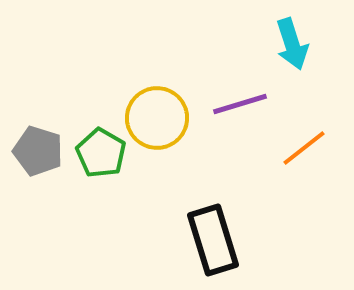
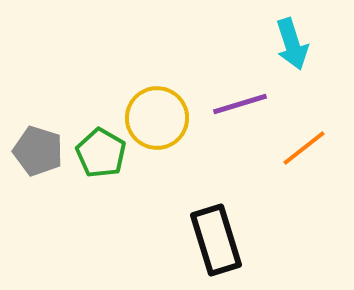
black rectangle: moved 3 px right
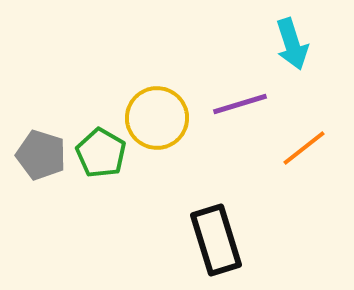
gray pentagon: moved 3 px right, 4 px down
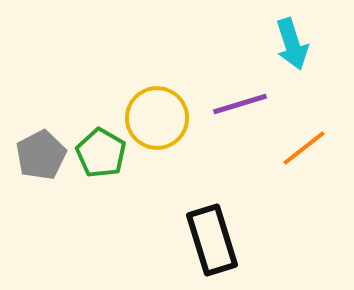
gray pentagon: rotated 27 degrees clockwise
black rectangle: moved 4 px left
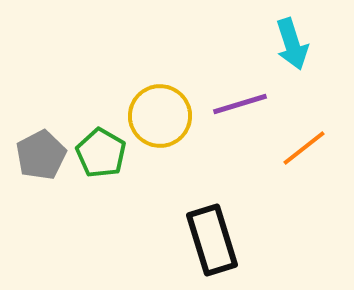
yellow circle: moved 3 px right, 2 px up
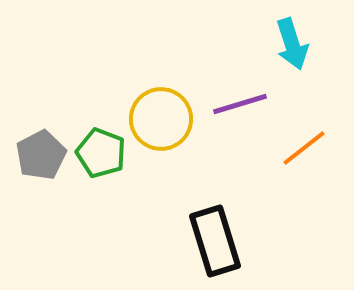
yellow circle: moved 1 px right, 3 px down
green pentagon: rotated 9 degrees counterclockwise
black rectangle: moved 3 px right, 1 px down
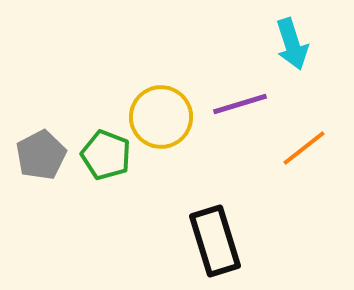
yellow circle: moved 2 px up
green pentagon: moved 5 px right, 2 px down
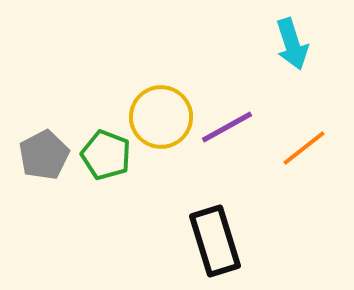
purple line: moved 13 px left, 23 px down; rotated 12 degrees counterclockwise
gray pentagon: moved 3 px right
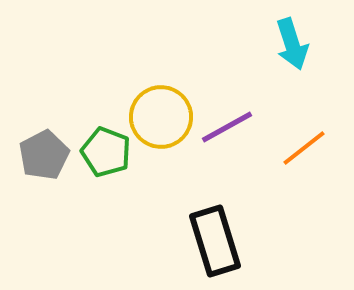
green pentagon: moved 3 px up
